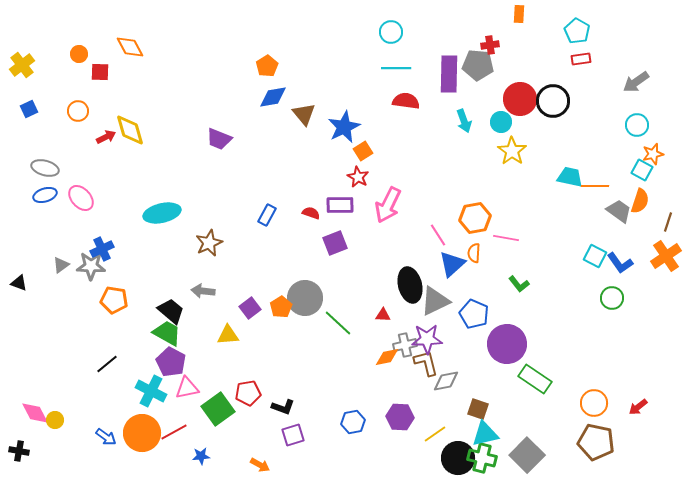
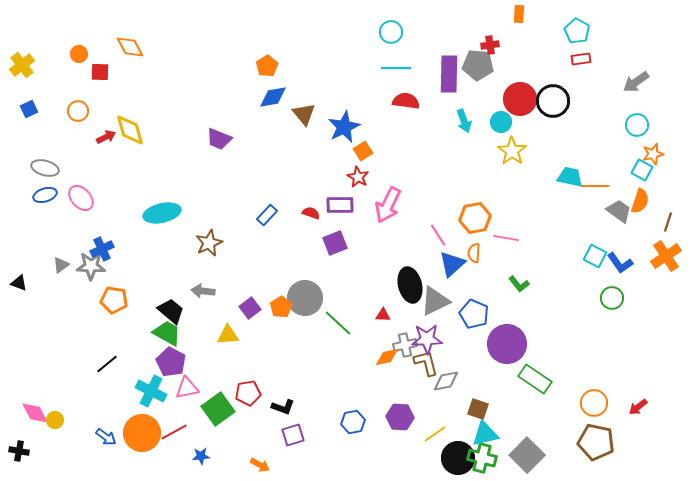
blue rectangle at (267, 215): rotated 15 degrees clockwise
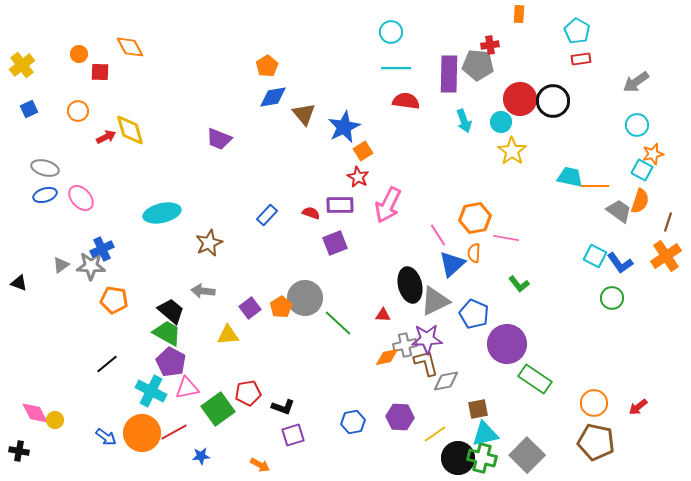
brown square at (478, 409): rotated 30 degrees counterclockwise
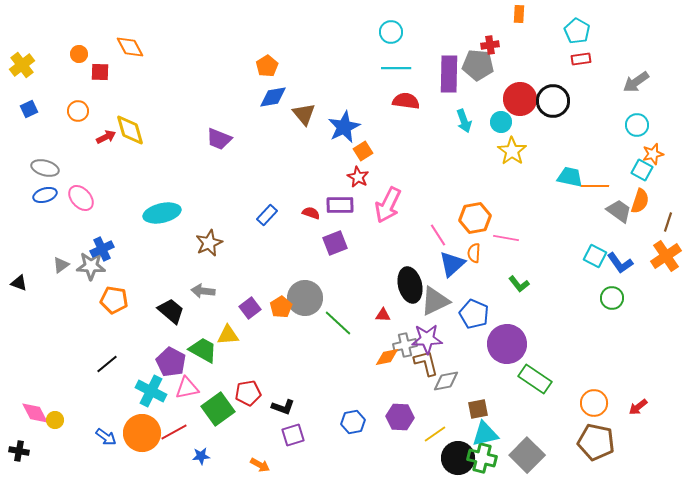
green trapezoid at (167, 333): moved 36 px right, 17 px down
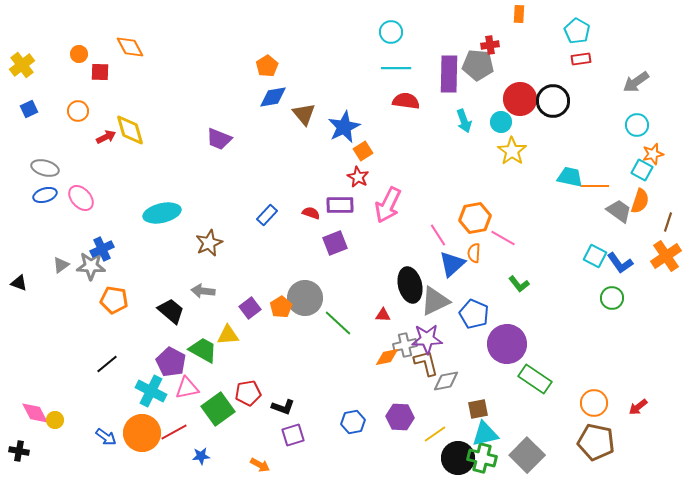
pink line at (506, 238): moved 3 px left; rotated 20 degrees clockwise
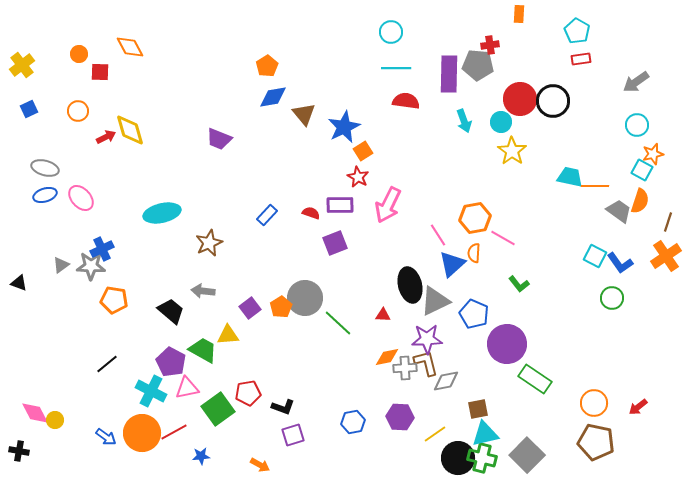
gray cross at (405, 345): moved 23 px down; rotated 10 degrees clockwise
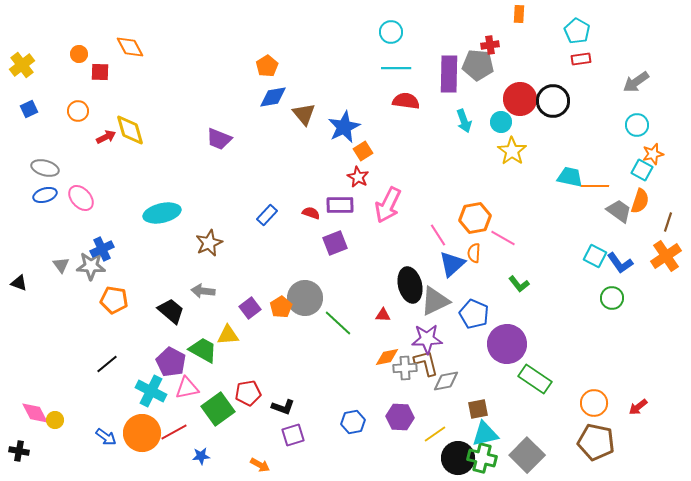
gray triangle at (61, 265): rotated 30 degrees counterclockwise
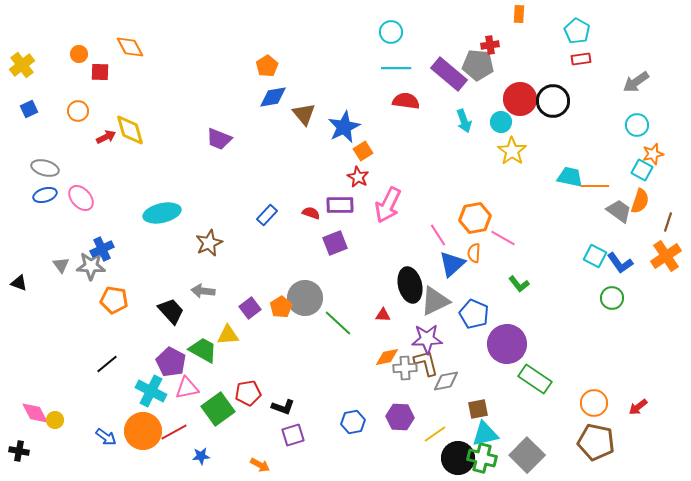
purple rectangle at (449, 74): rotated 51 degrees counterclockwise
black trapezoid at (171, 311): rotated 8 degrees clockwise
orange circle at (142, 433): moved 1 px right, 2 px up
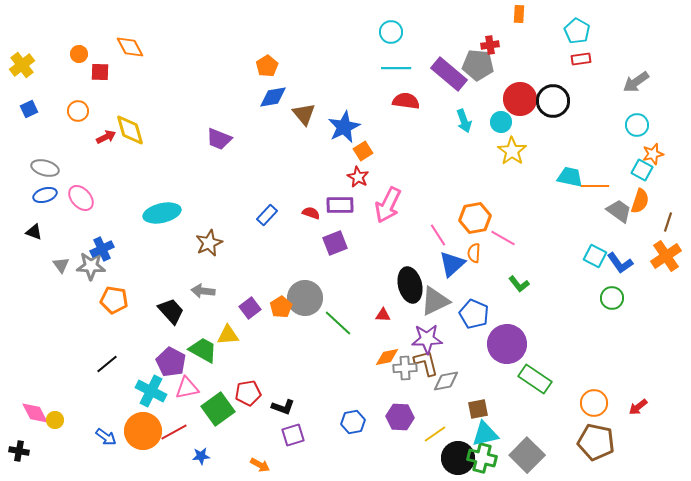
black triangle at (19, 283): moved 15 px right, 51 px up
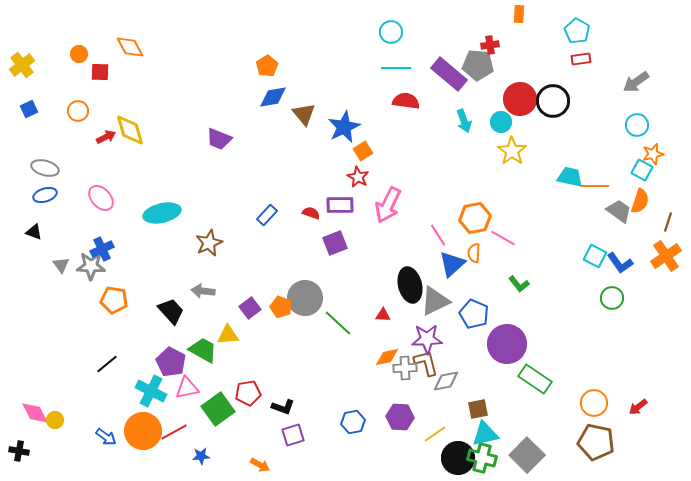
pink ellipse at (81, 198): moved 20 px right
orange pentagon at (281, 307): rotated 20 degrees counterclockwise
